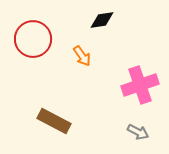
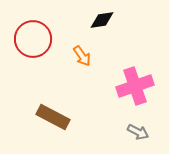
pink cross: moved 5 px left, 1 px down
brown rectangle: moved 1 px left, 4 px up
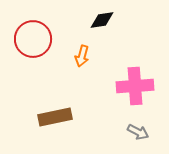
orange arrow: rotated 50 degrees clockwise
pink cross: rotated 15 degrees clockwise
brown rectangle: moved 2 px right; rotated 40 degrees counterclockwise
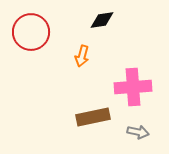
red circle: moved 2 px left, 7 px up
pink cross: moved 2 px left, 1 px down
brown rectangle: moved 38 px right
gray arrow: rotated 15 degrees counterclockwise
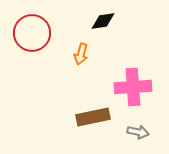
black diamond: moved 1 px right, 1 px down
red circle: moved 1 px right, 1 px down
orange arrow: moved 1 px left, 2 px up
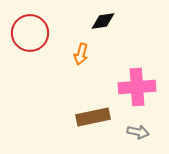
red circle: moved 2 px left
pink cross: moved 4 px right
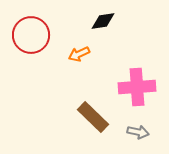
red circle: moved 1 px right, 2 px down
orange arrow: moved 2 px left; rotated 50 degrees clockwise
brown rectangle: rotated 56 degrees clockwise
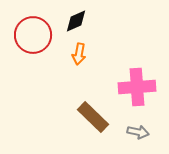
black diamond: moved 27 px left; rotated 15 degrees counterclockwise
red circle: moved 2 px right
orange arrow: rotated 55 degrees counterclockwise
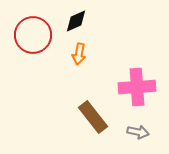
brown rectangle: rotated 8 degrees clockwise
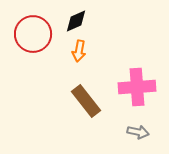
red circle: moved 1 px up
orange arrow: moved 3 px up
brown rectangle: moved 7 px left, 16 px up
